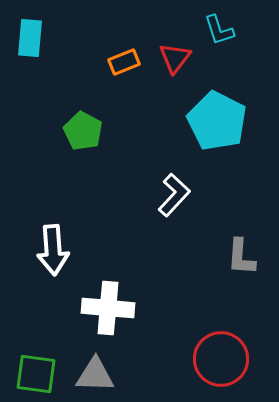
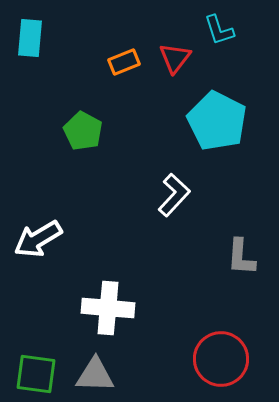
white arrow: moved 15 px left, 11 px up; rotated 63 degrees clockwise
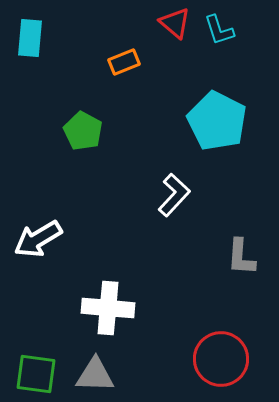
red triangle: moved 35 px up; rotated 28 degrees counterclockwise
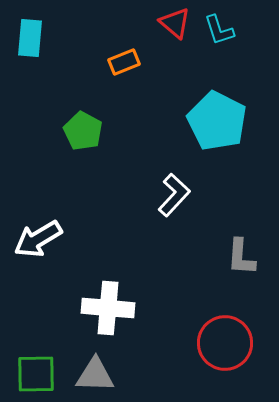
red circle: moved 4 px right, 16 px up
green square: rotated 9 degrees counterclockwise
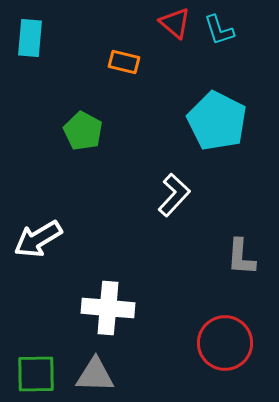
orange rectangle: rotated 36 degrees clockwise
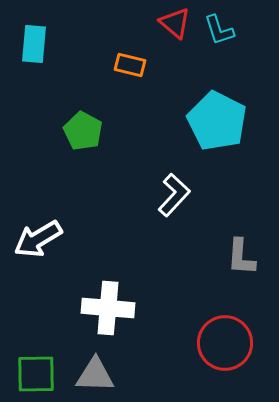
cyan rectangle: moved 4 px right, 6 px down
orange rectangle: moved 6 px right, 3 px down
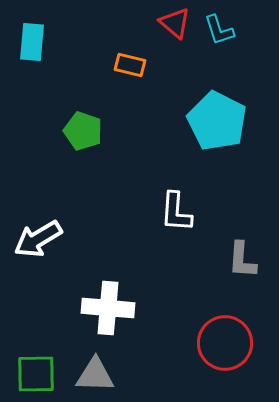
cyan rectangle: moved 2 px left, 2 px up
green pentagon: rotated 9 degrees counterclockwise
white L-shape: moved 2 px right, 17 px down; rotated 141 degrees clockwise
gray L-shape: moved 1 px right, 3 px down
